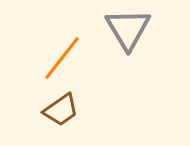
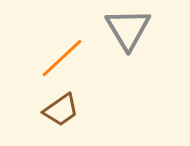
orange line: rotated 9 degrees clockwise
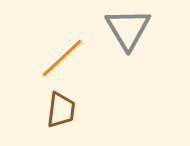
brown trapezoid: rotated 48 degrees counterclockwise
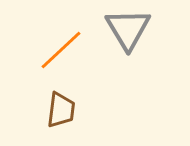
orange line: moved 1 px left, 8 px up
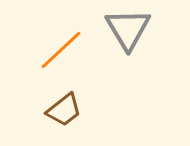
brown trapezoid: moved 3 px right; rotated 45 degrees clockwise
